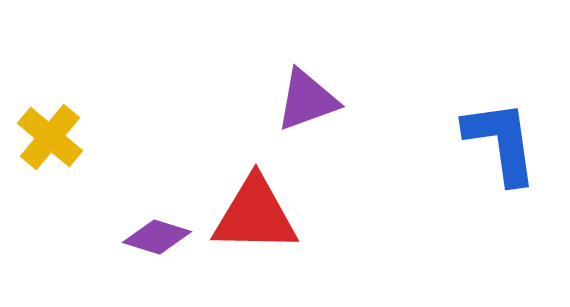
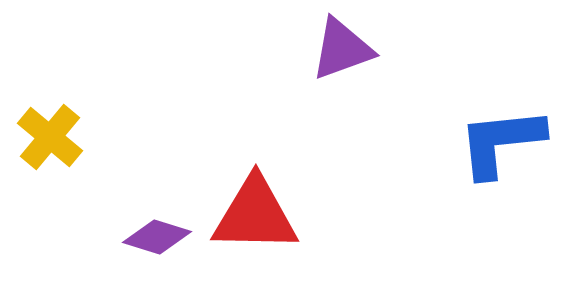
purple triangle: moved 35 px right, 51 px up
blue L-shape: rotated 88 degrees counterclockwise
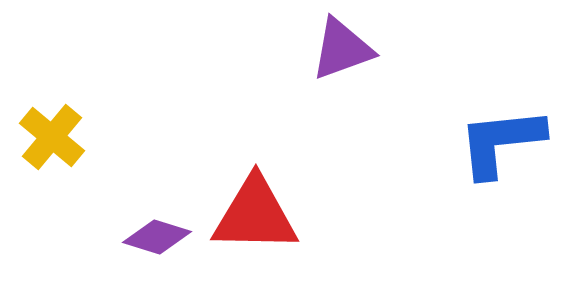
yellow cross: moved 2 px right
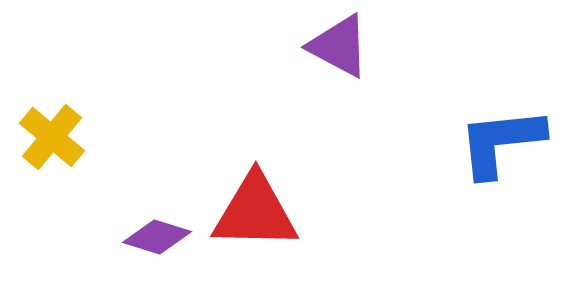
purple triangle: moved 3 px left, 3 px up; rotated 48 degrees clockwise
red triangle: moved 3 px up
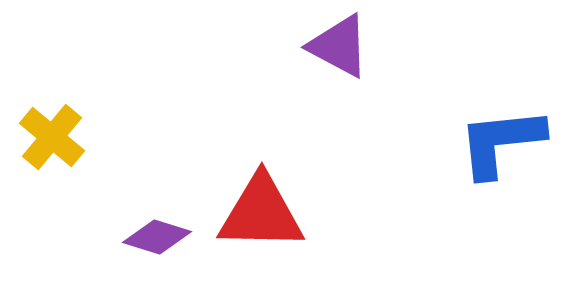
red triangle: moved 6 px right, 1 px down
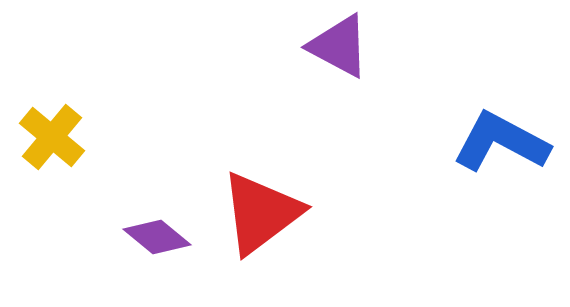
blue L-shape: rotated 34 degrees clockwise
red triangle: rotated 38 degrees counterclockwise
purple diamond: rotated 22 degrees clockwise
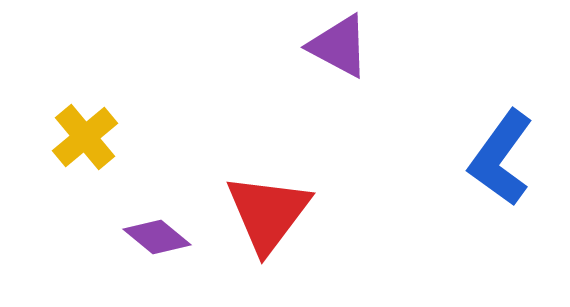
yellow cross: moved 33 px right; rotated 10 degrees clockwise
blue L-shape: moved 16 px down; rotated 82 degrees counterclockwise
red triangle: moved 7 px right; rotated 16 degrees counterclockwise
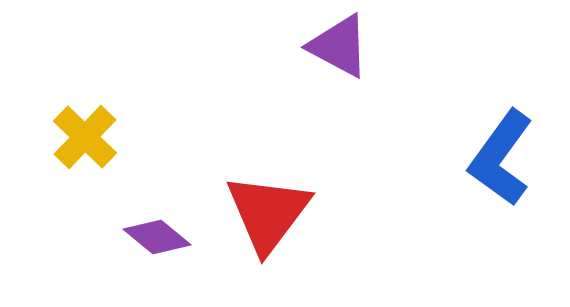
yellow cross: rotated 6 degrees counterclockwise
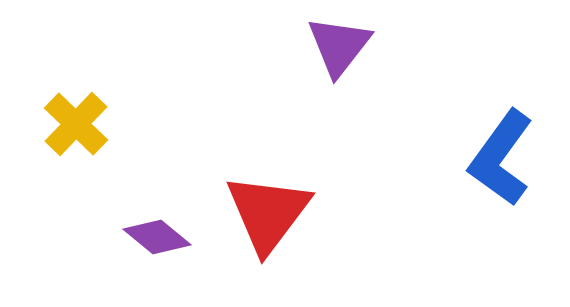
purple triangle: rotated 40 degrees clockwise
yellow cross: moved 9 px left, 13 px up
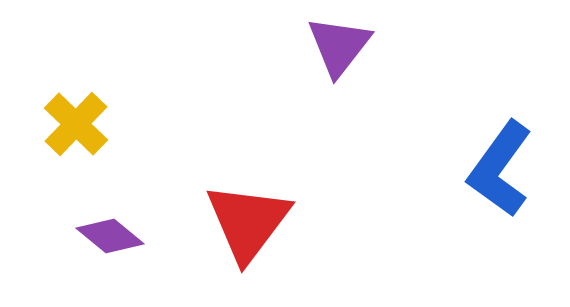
blue L-shape: moved 1 px left, 11 px down
red triangle: moved 20 px left, 9 px down
purple diamond: moved 47 px left, 1 px up
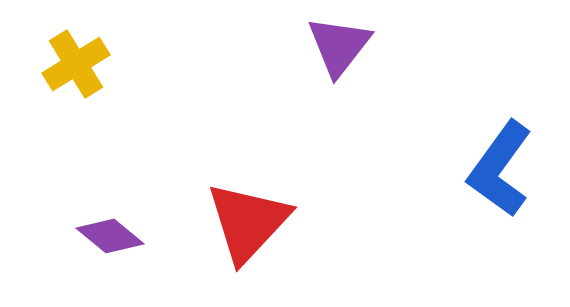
yellow cross: moved 60 px up; rotated 14 degrees clockwise
red triangle: rotated 6 degrees clockwise
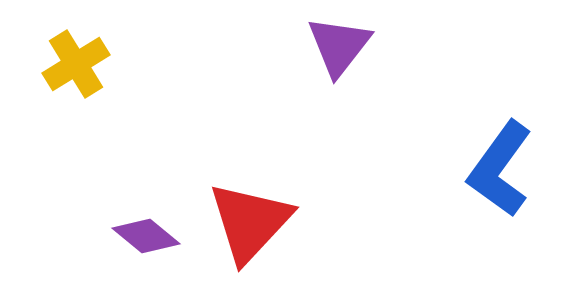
red triangle: moved 2 px right
purple diamond: moved 36 px right
